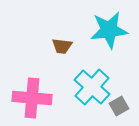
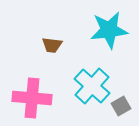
brown trapezoid: moved 10 px left, 1 px up
cyan cross: moved 1 px up
gray square: moved 2 px right
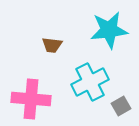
cyan cross: moved 2 px left, 4 px up; rotated 21 degrees clockwise
pink cross: moved 1 px left, 1 px down
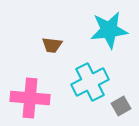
pink cross: moved 1 px left, 1 px up
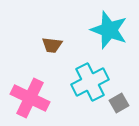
cyan star: rotated 27 degrees clockwise
pink cross: rotated 21 degrees clockwise
gray square: moved 2 px left, 3 px up
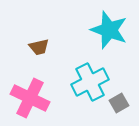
brown trapezoid: moved 13 px left, 2 px down; rotated 20 degrees counterclockwise
